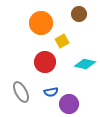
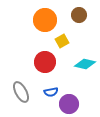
brown circle: moved 1 px down
orange circle: moved 4 px right, 3 px up
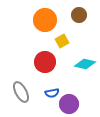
blue semicircle: moved 1 px right, 1 px down
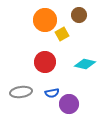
yellow square: moved 7 px up
gray ellipse: rotated 70 degrees counterclockwise
